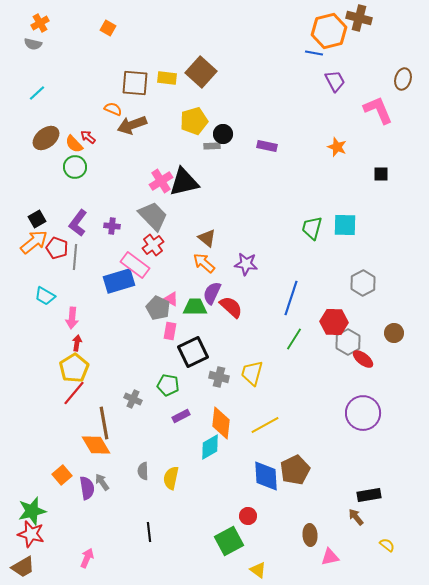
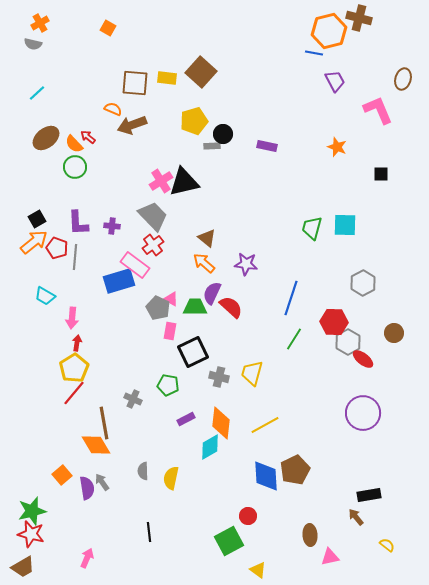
purple L-shape at (78, 223): rotated 40 degrees counterclockwise
purple rectangle at (181, 416): moved 5 px right, 3 px down
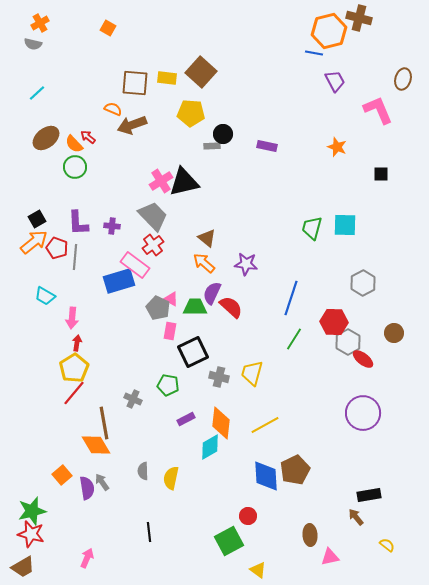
yellow pentagon at (194, 121): moved 3 px left, 8 px up; rotated 20 degrees clockwise
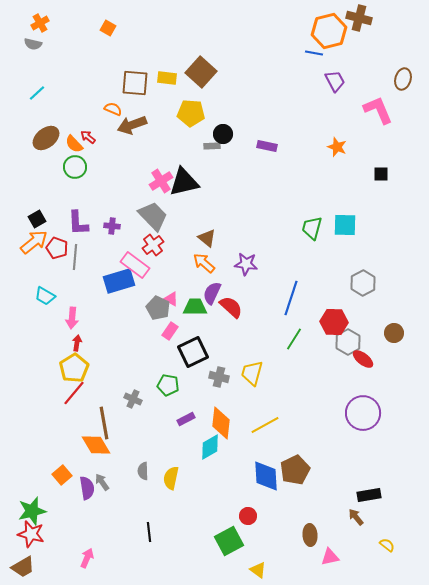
pink rectangle at (170, 331): rotated 24 degrees clockwise
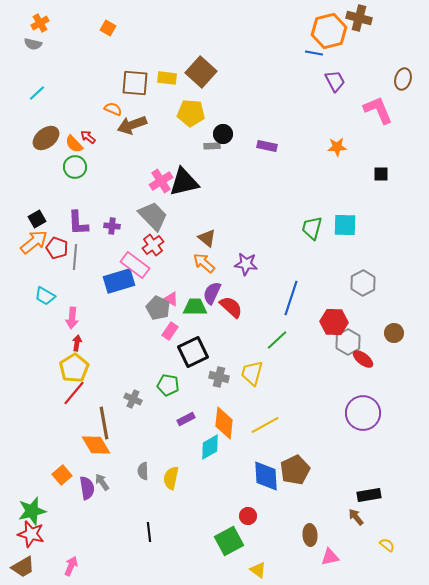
orange star at (337, 147): rotated 24 degrees counterclockwise
green line at (294, 339): moved 17 px left, 1 px down; rotated 15 degrees clockwise
orange diamond at (221, 423): moved 3 px right
pink arrow at (87, 558): moved 16 px left, 8 px down
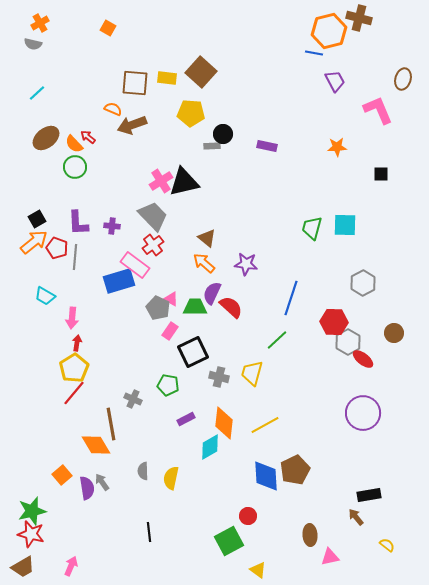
brown line at (104, 423): moved 7 px right, 1 px down
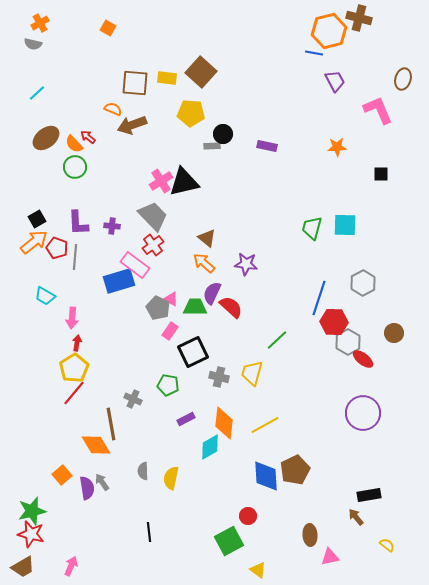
blue line at (291, 298): moved 28 px right
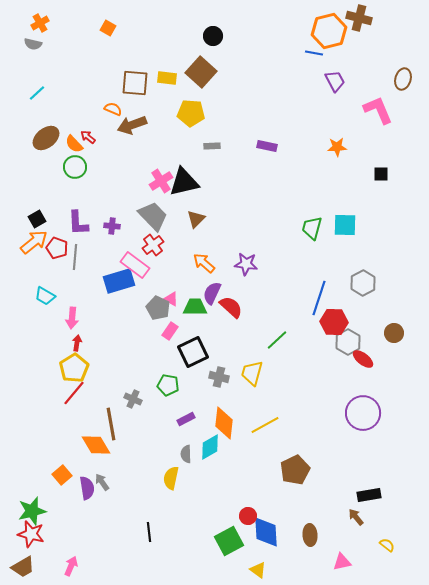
black circle at (223, 134): moved 10 px left, 98 px up
brown triangle at (207, 238): moved 11 px left, 19 px up; rotated 36 degrees clockwise
gray semicircle at (143, 471): moved 43 px right, 17 px up
blue diamond at (266, 476): moved 56 px down
pink triangle at (330, 557): moved 12 px right, 5 px down
